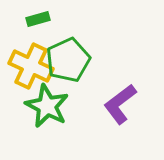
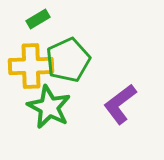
green rectangle: rotated 15 degrees counterclockwise
yellow cross: rotated 27 degrees counterclockwise
green star: moved 2 px right, 1 px down
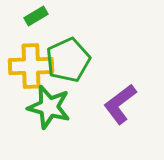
green rectangle: moved 2 px left, 3 px up
green star: rotated 12 degrees counterclockwise
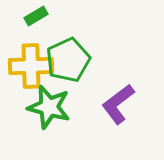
purple L-shape: moved 2 px left
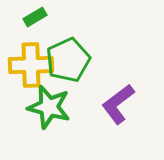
green rectangle: moved 1 px left, 1 px down
yellow cross: moved 1 px up
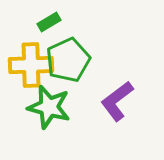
green rectangle: moved 14 px right, 5 px down
purple L-shape: moved 1 px left, 3 px up
